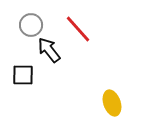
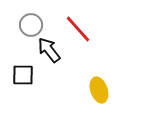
yellow ellipse: moved 13 px left, 13 px up
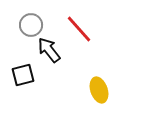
red line: moved 1 px right
black square: rotated 15 degrees counterclockwise
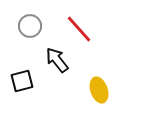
gray circle: moved 1 px left, 1 px down
black arrow: moved 8 px right, 10 px down
black square: moved 1 px left, 6 px down
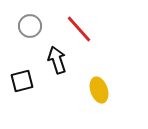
black arrow: rotated 20 degrees clockwise
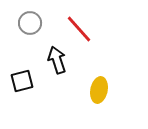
gray circle: moved 3 px up
yellow ellipse: rotated 30 degrees clockwise
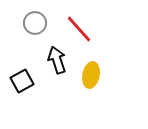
gray circle: moved 5 px right
black square: rotated 15 degrees counterclockwise
yellow ellipse: moved 8 px left, 15 px up
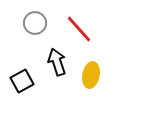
black arrow: moved 2 px down
